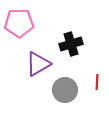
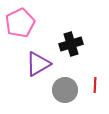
pink pentagon: moved 1 px right; rotated 24 degrees counterclockwise
red line: moved 2 px left, 3 px down
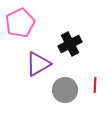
black cross: moved 1 px left; rotated 10 degrees counterclockwise
